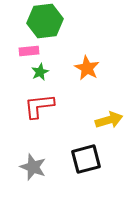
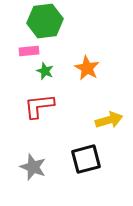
green star: moved 5 px right, 1 px up; rotated 24 degrees counterclockwise
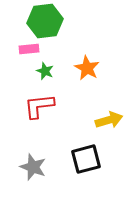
pink rectangle: moved 2 px up
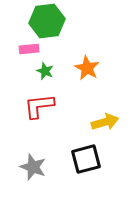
green hexagon: moved 2 px right
yellow arrow: moved 4 px left, 2 px down
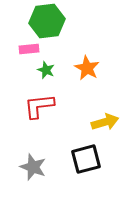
green star: moved 1 px right, 1 px up
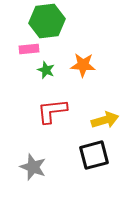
orange star: moved 4 px left, 3 px up; rotated 25 degrees counterclockwise
red L-shape: moved 13 px right, 5 px down
yellow arrow: moved 2 px up
black square: moved 8 px right, 4 px up
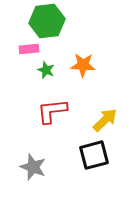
yellow arrow: rotated 28 degrees counterclockwise
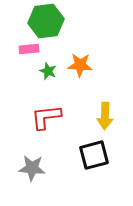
green hexagon: moved 1 px left
orange star: moved 3 px left
green star: moved 2 px right, 1 px down
red L-shape: moved 6 px left, 6 px down
yellow arrow: moved 4 px up; rotated 136 degrees clockwise
gray star: moved 1 px left, 1 px down; rotated 16 degrees counterclockwise
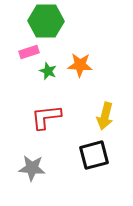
green hexagon: rotated 8 degrees clockwise
pink rectangle: moved 3 px down; rotated 12 degrees counterclockwise
yellow arrow: rotated 12 degrees clockwise
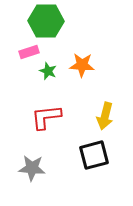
orange star: moved 2 px right
